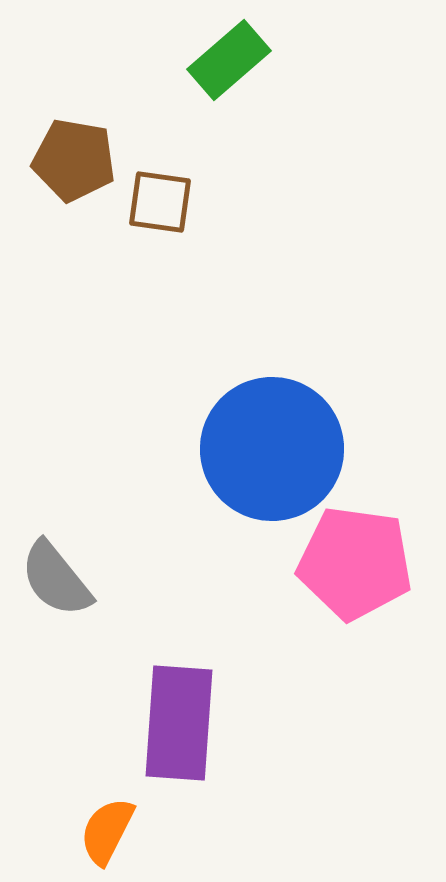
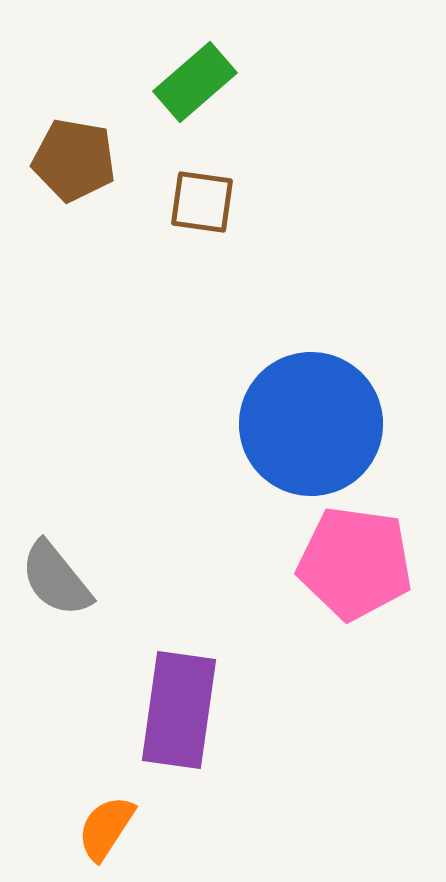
green rectangle: moved 34 px left, 22 px down
brown square: moved 42 px right
blue circle: moved 39 px right, 25 px up
purple rectangle: moved 13 px up; rotated 4 degrees clockwise
orange semicircle: moved 1 px left, 3 px up; rotated 6 degrees clockwise
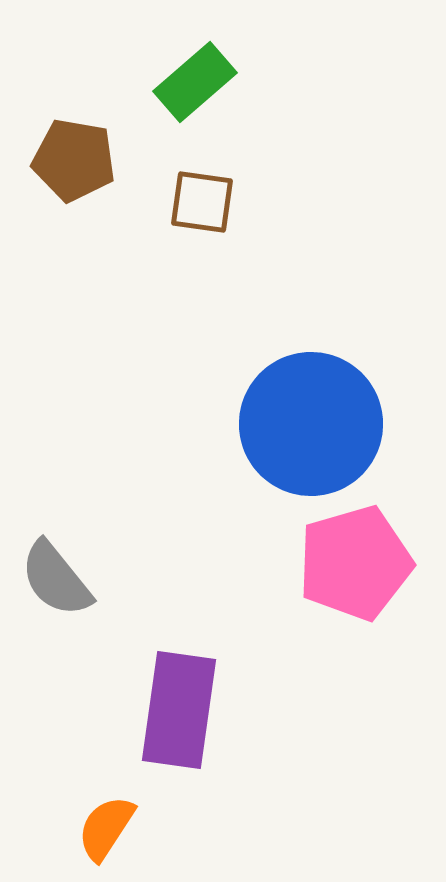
pink pentagon: rotated 24 degrees counterclockwise
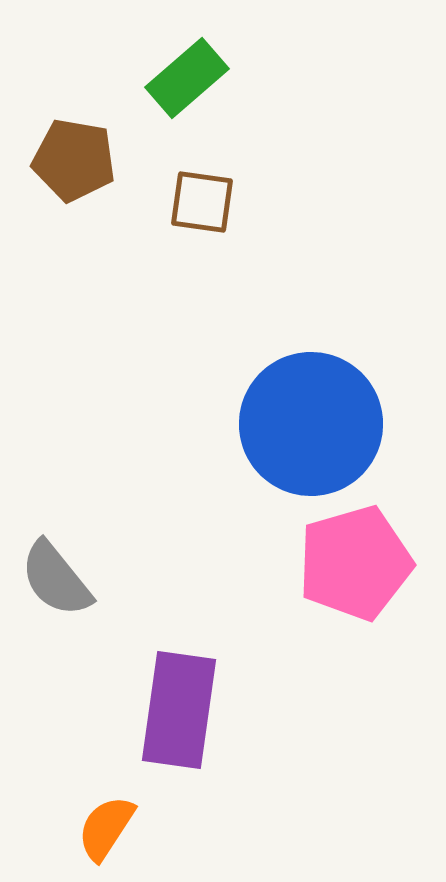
green rectangle: moved 8 px left, 4 px up
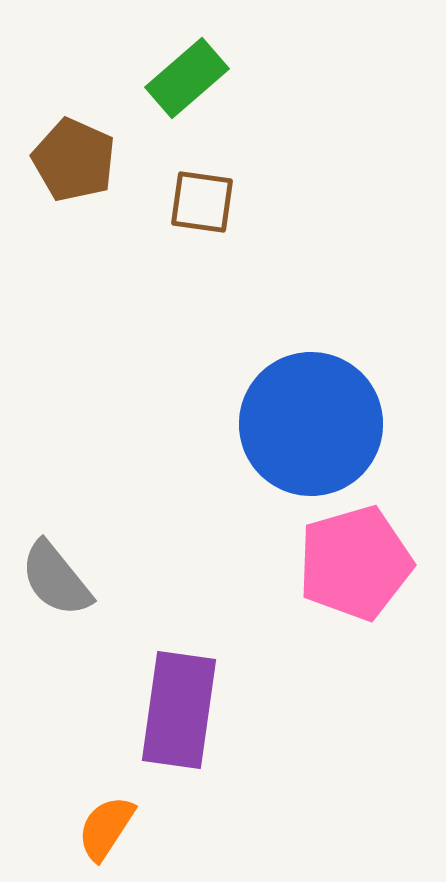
brown pentagon: rotated 14 degrees clockwise
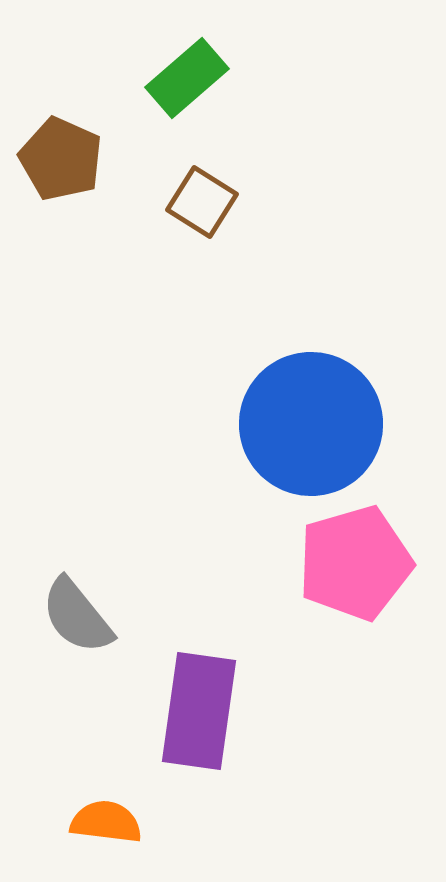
brown pentagon: moved 13 px left, 1 px up
brown square: rotated 24 degrees clockwise
gray semicircle: moved 21 px right, 37 px down
purple rectangle: moved 20 px right, 1 px down
orange semicircle: moved 6 px up; rotated 64 degrees clockwise
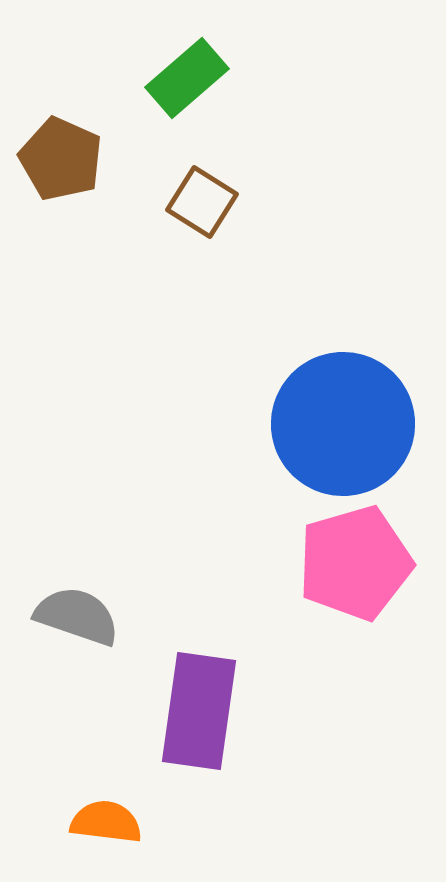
blue circle: moved 32 px right
gray semicircle: rotated 148 degrees clockwise
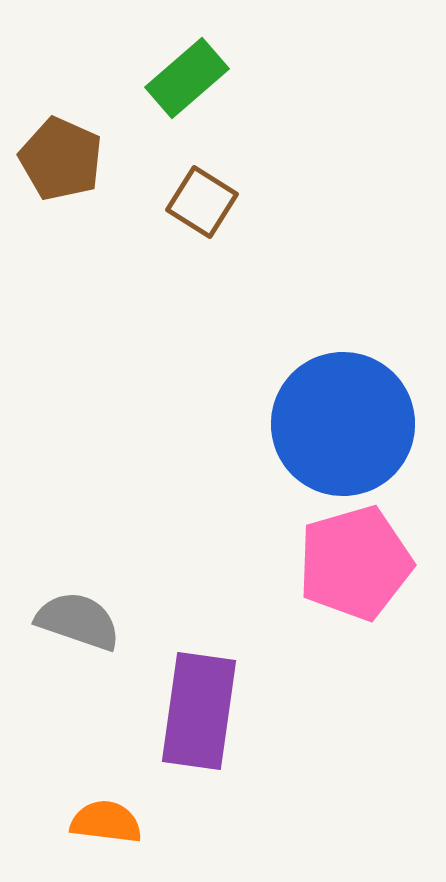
gray semicircle: moved 1 px right, 5 px down
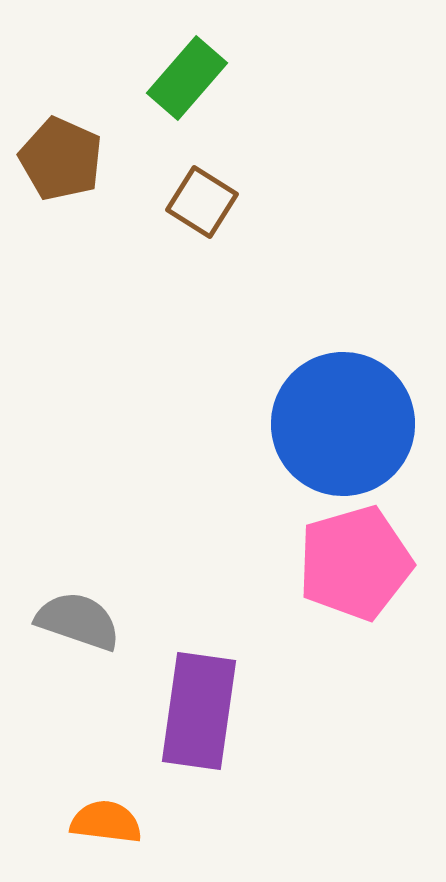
green rectangle: rotated 8 degrees counterclockwise
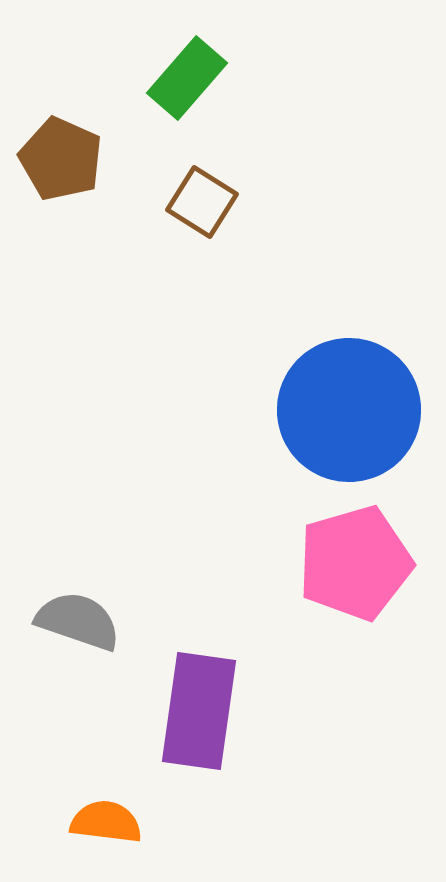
blue circle: moved 6 px right, 14 px up
